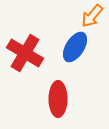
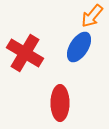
blue ellipse: moved 4 px right
red ellipse: moved 2 px right, 4 px down
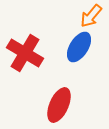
orange arrow: moved 1 px left
red ellipse: moved 1 px left, 2 px down; rotated 24 degrees clockwise
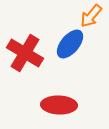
blue ellipse: moved 9 px left, 3 px up; rotated 8 degrees clockwise
red ellipse: rotated 68 degrees clockwise
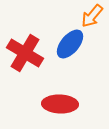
orange arrow: moved 1 px right
red ellipse: moved 1 px right, 1 px up
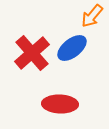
blue ellipse: moved 2 px right, 4 px down; rotated 12 degrees clockwise
red cross: moved 7 px right; rotated 18 degrees clockwise
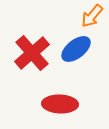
blue ellipse: moved 4 px right, 1 px down
